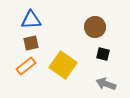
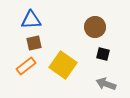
brown square: moved 3 px right
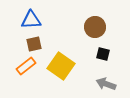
brown square: moved 1 px down
yellow square: moved 2 px left, 1 px down
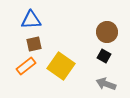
brown circle: moved 12 px right, 5 px down
black square: moved 1 px right, 2 px down; rotated 16 degrees clockwise
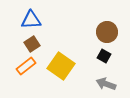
brown square: moved 2 px left; rotated 21 degrees counterclockwise
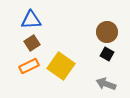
brown square: moved 1 px up
black square: moved 3 px right, 2 px up
orange rectangle: moved 3 px right; rotated 12 degrees clockwise
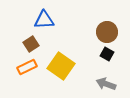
blue triangle: moved 13 px right
brown square: moved 1 px left, 1 px down
orange rectangle: moved 2 px left, 1 px down
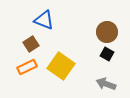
blue triangle: rotated 25 degrees clockwise
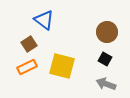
blue triangle: rotated 15 degrees clockwise
brown square: moved 2 px left
black square: moved 2 px left, 5 px down
yellow square: moved 1 px right; rotated 20 degrees counterclockwise
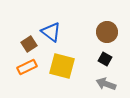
blue triangle: moved 7 px right, 12 px down
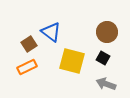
black square: moved 2 px left, 1 px up
yellow square: moved 10 px right, 5 px up
